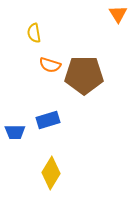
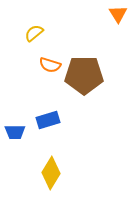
yellow semicircle: rotated 60 degrees clockwise
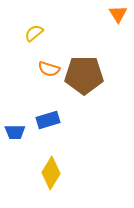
orange semicircle: moved 1 px left, 4 px down
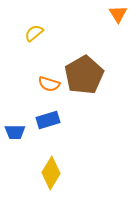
orange semicircle: moved 15 px down
brown pentagon: rotated 30 degrees counterclockwise
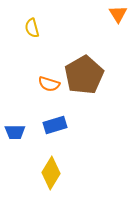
yellow semicircle: moved 2 px left, 5 px up; rotated 66 degrees counterclockwise
blue rectangle: moved 7 px right, 5 px down
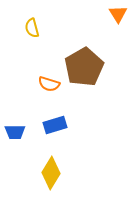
brown pentagon: moved 8 px up
